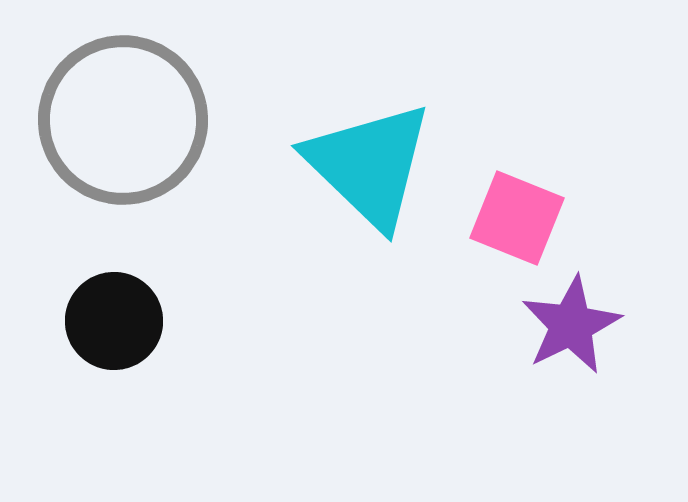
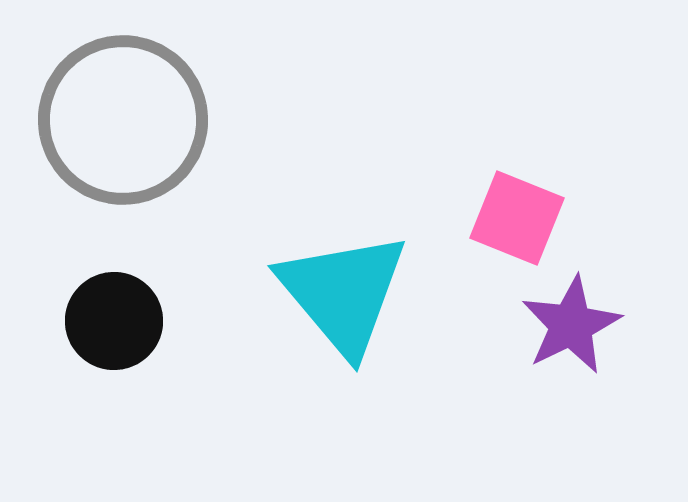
cyan triangle: moved 26 px left, 128 px down; rotated 6 degrees clockwise
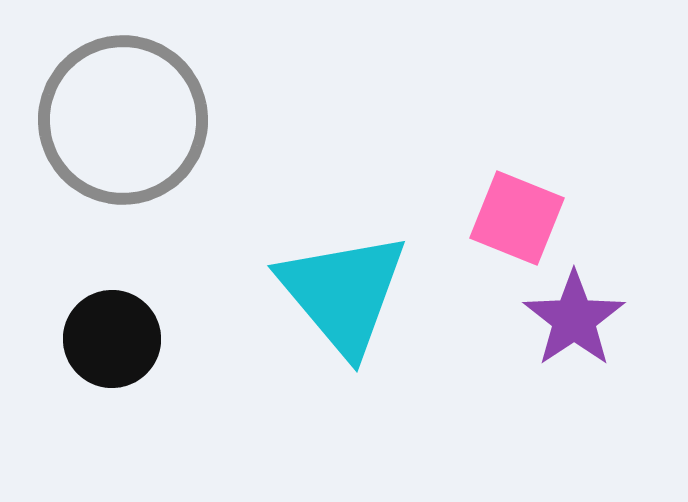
black circle: moved 2 px left, 18 px down
purple star: moved 3 px right, 6 px up; rotated 8 degrees counterclockwise
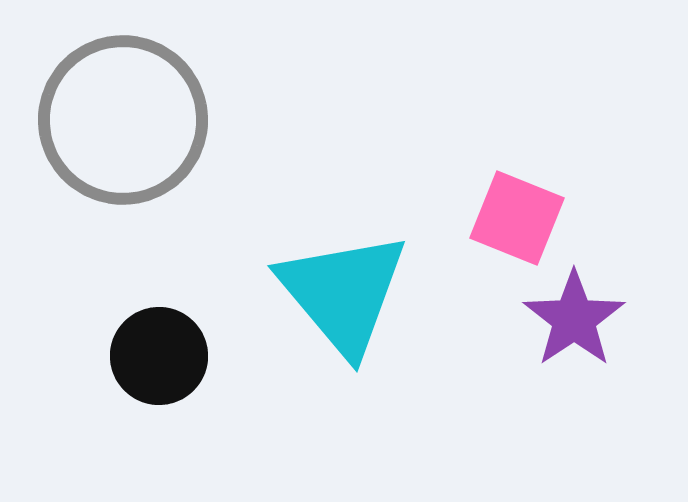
black circle: moved 47 px right, 17 px down
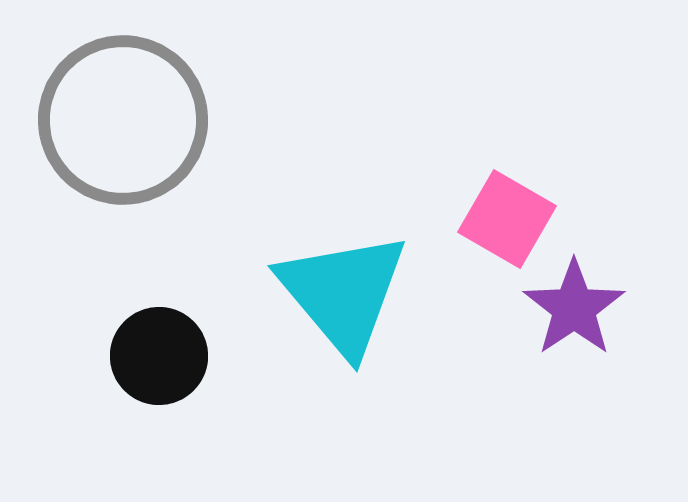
pink square: moved 10 px left, 1 px down; rotated 8 degrees clockwise
purple star: moved 11 px up
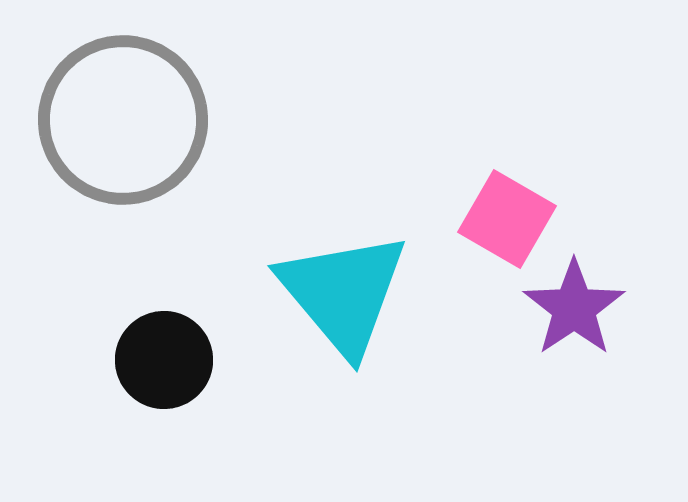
black circle: moved 5 px right, 4 px down
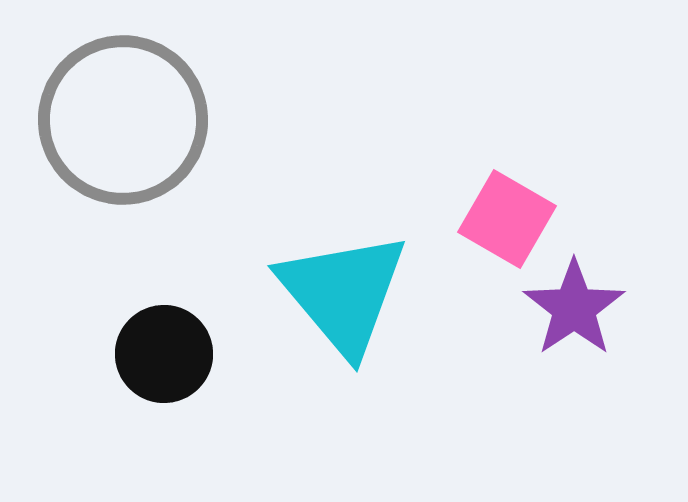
black circle: moved 6 px up
